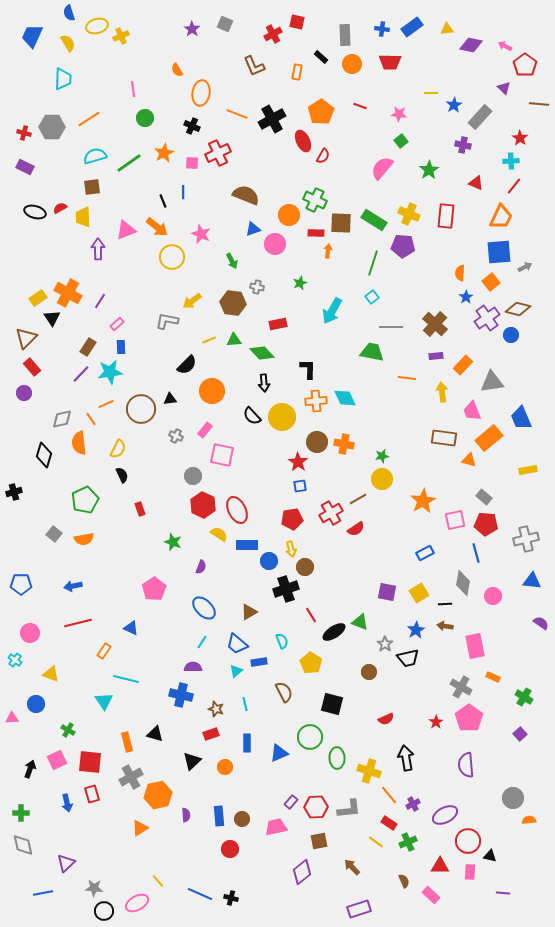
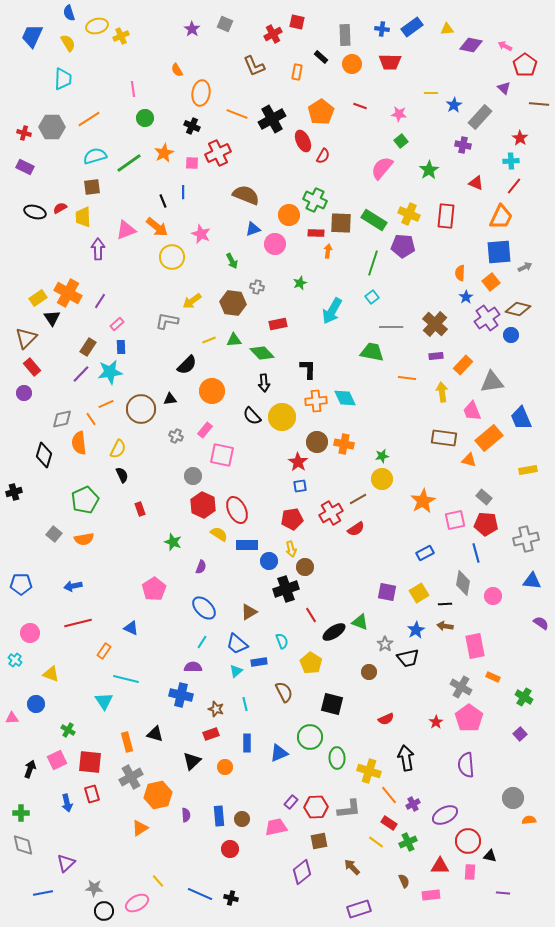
pink rectangle at (431, 895): rotated 48 degrees counterclockwise
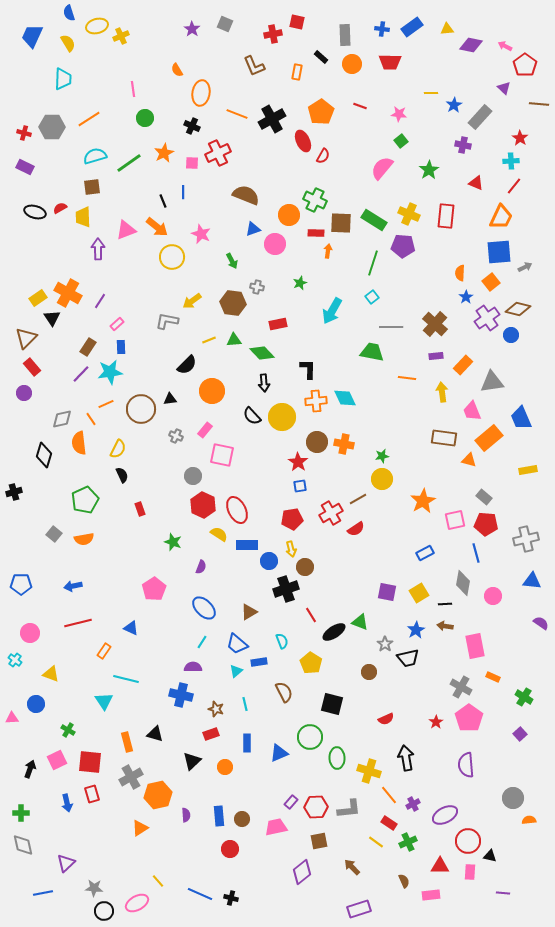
red cross at (273, 34): rotated 18 degrees clockwise
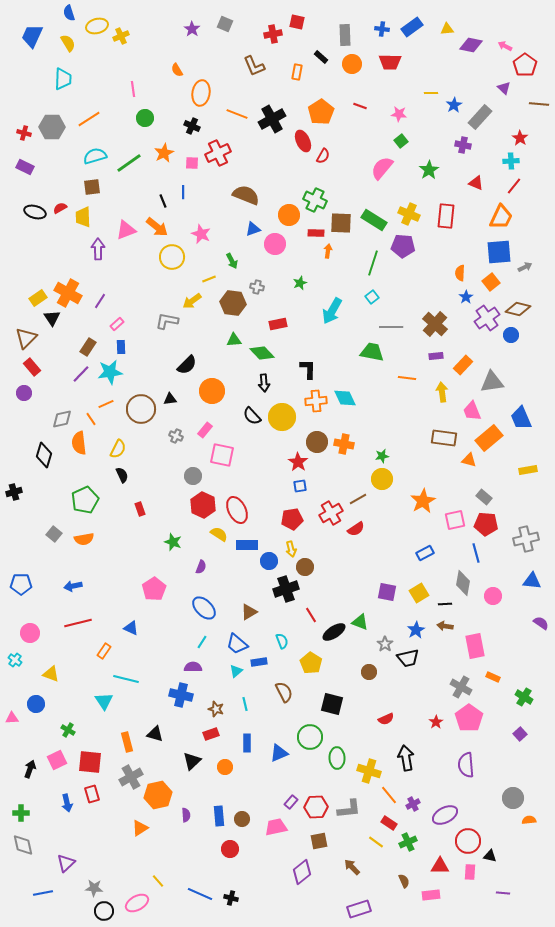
yellow line at (209, 340): moved 61 px up
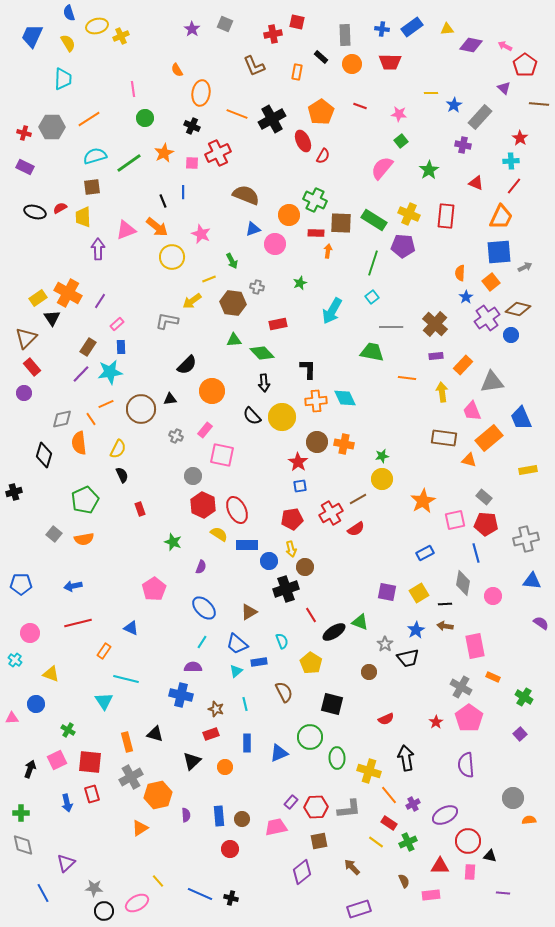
blue line at (43, 893): rotated 72 degrees clockwise
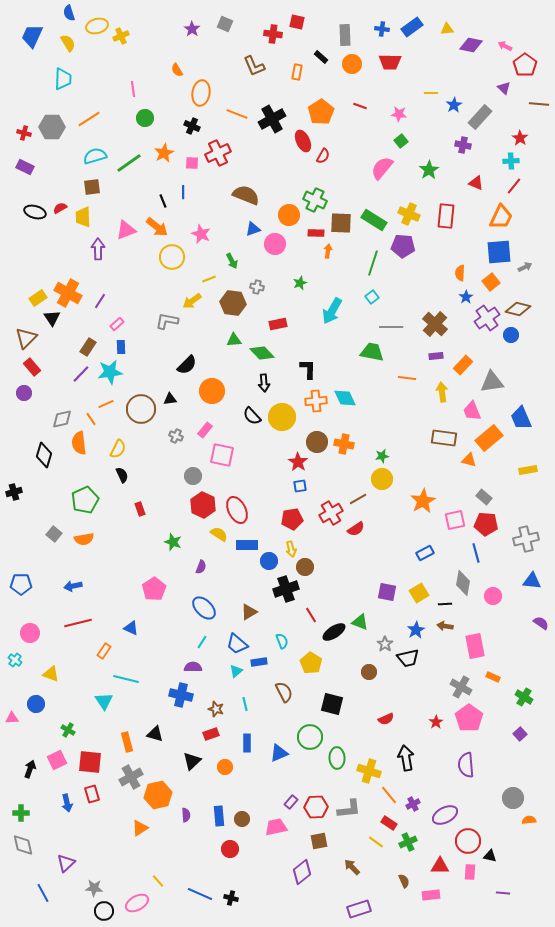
red cross at (273, 34): rotated 18 degrees clockwise
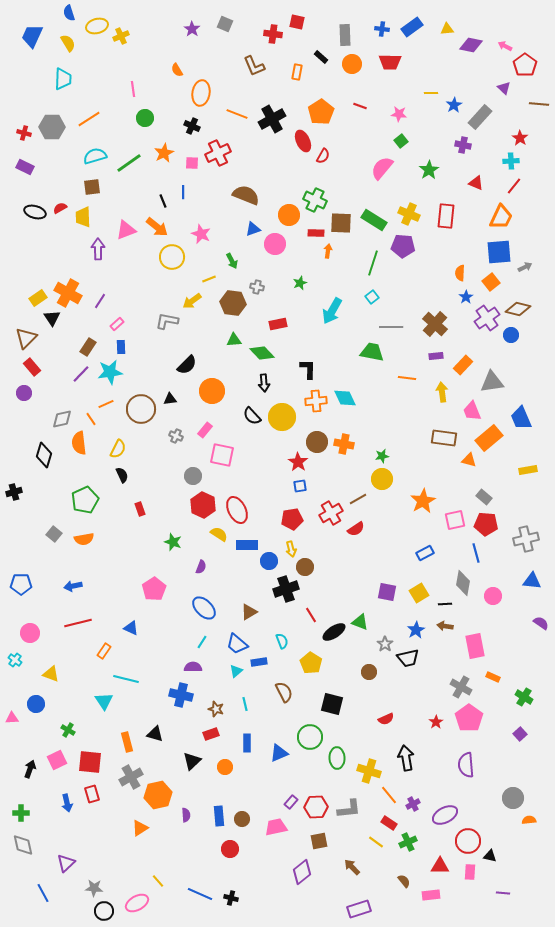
brown semicircle at (404, 881): rotated 16 degrees counterclockwise
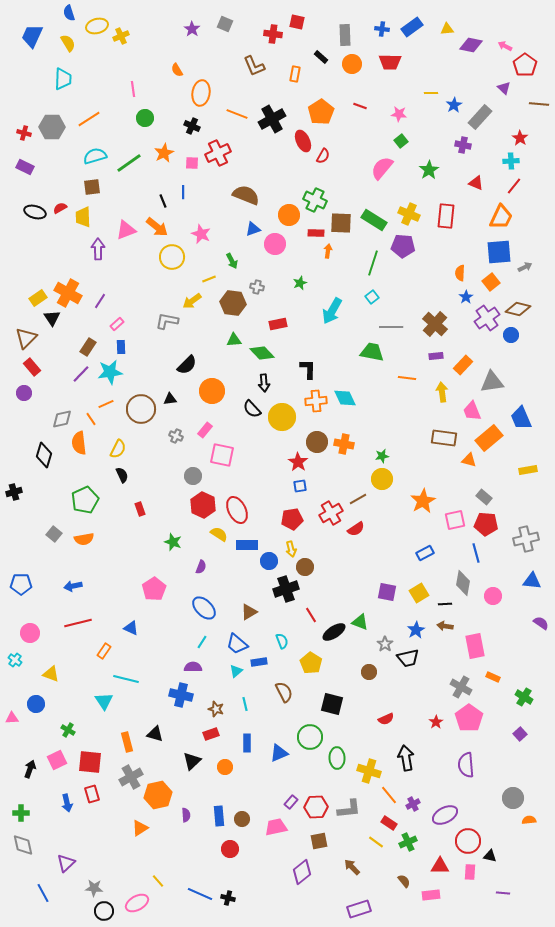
orange rectangle at (297, 72): moved 2 px left, 2 px down
black semicircle at (252, 416): moved 7 px up
black cross at (231, 898): moved 3 px left
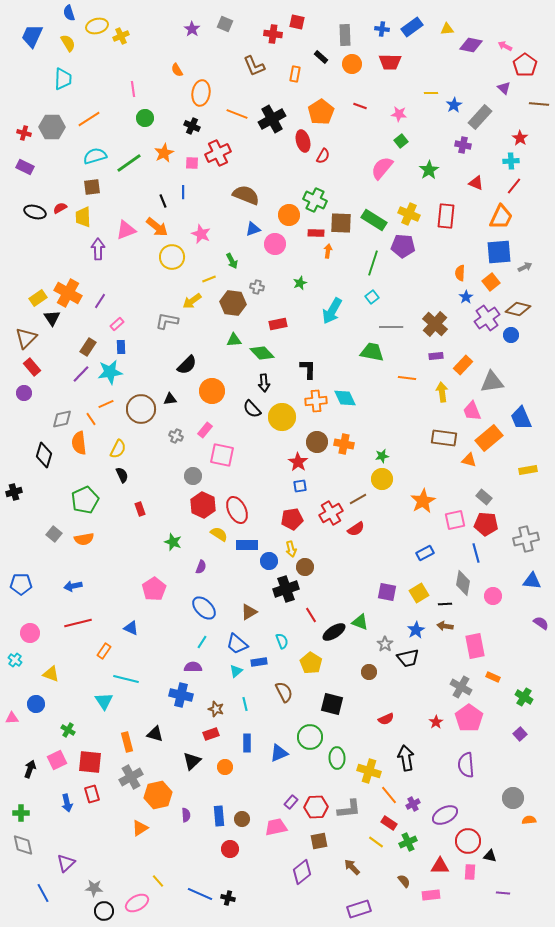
red ellipse at (303, 141): rotated 10 degrees clockwise
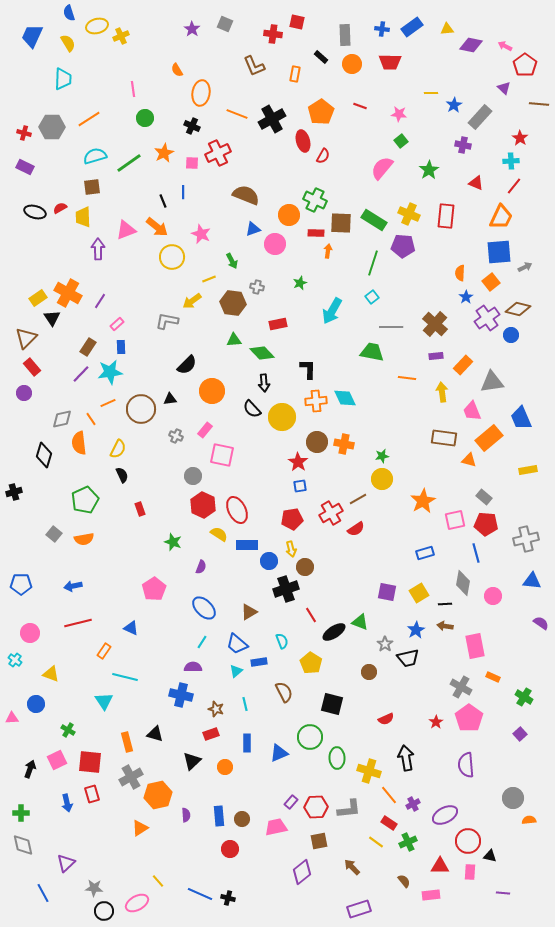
orange line at (106, 404): moved 2 px right, 1 px up
blue rectangle at (425, 553): rotated 12 degrees clockwise
cyan line at (126, 679): moved 1 px left, 2 px up
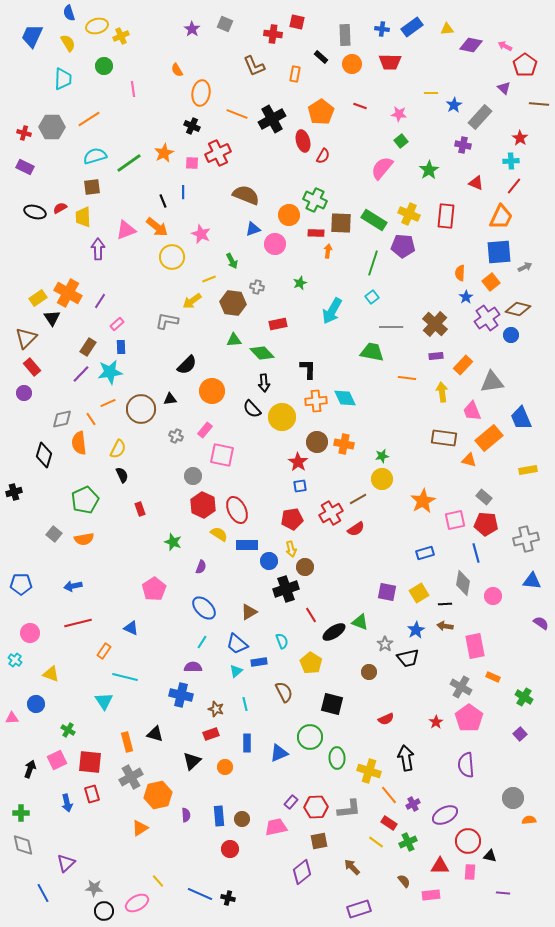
green circle at (145, 118): moved 41 px left, 52 px up
